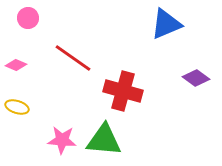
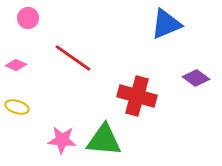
red cross: moved 14 px right, 5 px down
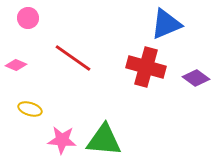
red cross: moved 9 px right, 29 px up
yellow ellipse: moved 13 px right, 2 px down
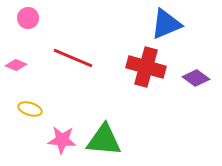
red line: rotated 12 degrees counterclockwise
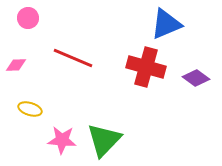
pink diamond: rotated 25 degrees counterclockwise
green triangle: rotated 51 degrees counterclockwise
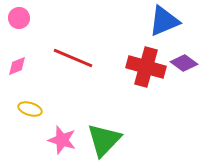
pink circle: moved 9 px left
blue triangle: moved 2 px left, 3 px up
pink diamond: moved 1 px right, 1 px down; rotated 20 degrees counterclockwise
purple diamond: moved 12 px left, 15 px up
pink star: rotated 12 degrees clockwise
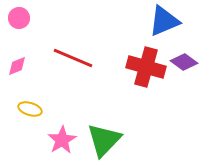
purple diamond: moved 1 px up
pink star: rotated 24 degrees clockwise
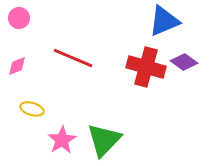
yellow ellipse: moved 2 px right
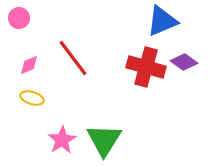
blue triangle: moved 2 px left
red line: rotated 30 degrees clockwise
pink diamond: moved 12 px right, 1 px up
yellow ellipse: moved 11 px up
green triangle: rotated 12 degrees counterclockwise
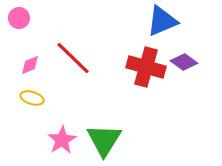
red line: rotated 9 degrees counterclockwise
pink diamond: moved 1 px right
